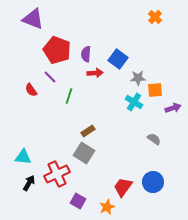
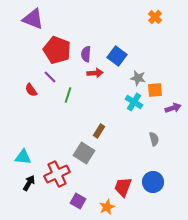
blue square: moved 1 px left, 3 px up
gray star: rotated 14 degrees clockwise
green line: moved 1 px left, 1 px up
brown rectangle: moved 11 px right; rotated 24 degrees counterclockwise
gray semicircle: rotated 40 degrees clockwise
red trapezoid: rotated 15 degrees counterclockwise
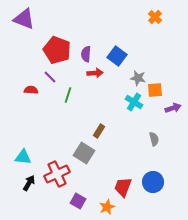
purple triangle: moved 9 px left
red semicircle: rotated 128 degrees clockwise
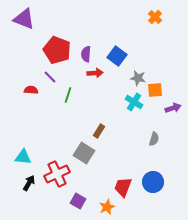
gray semicircle: rotated 32 degrees clockwise
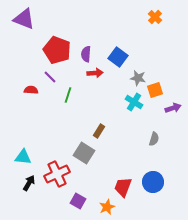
blue square: moved 1 px right, 1 px down
orange square: rotated 14 degrees counterclockwise
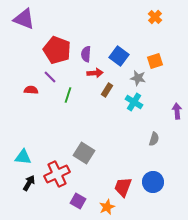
blue square: moved 1 px right, 1 px up
orange square: moved 29 px up
purple arrow: moved 4 px right, 3 px down; rotated 77 degrees counterclockwise
brown rectangle: moved 8 px right, 41 px up
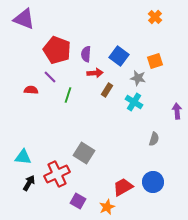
red trapezoid: rotated 40 degrees clockwise
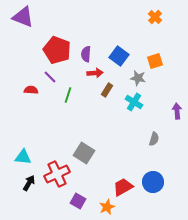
purple triangle: moved 1 px left, 2 px up
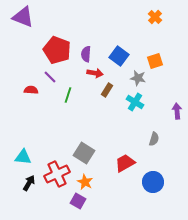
red arrow: rotated 14 degrees clockwise
cyan cross: moved 1 px right
red trapezoid: moved 2 px right, 24 px up
orange star: moved 22 px left, 25 px up; rotated 21 degrees counterclockwise
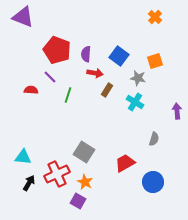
gray square: moved 1 px up
